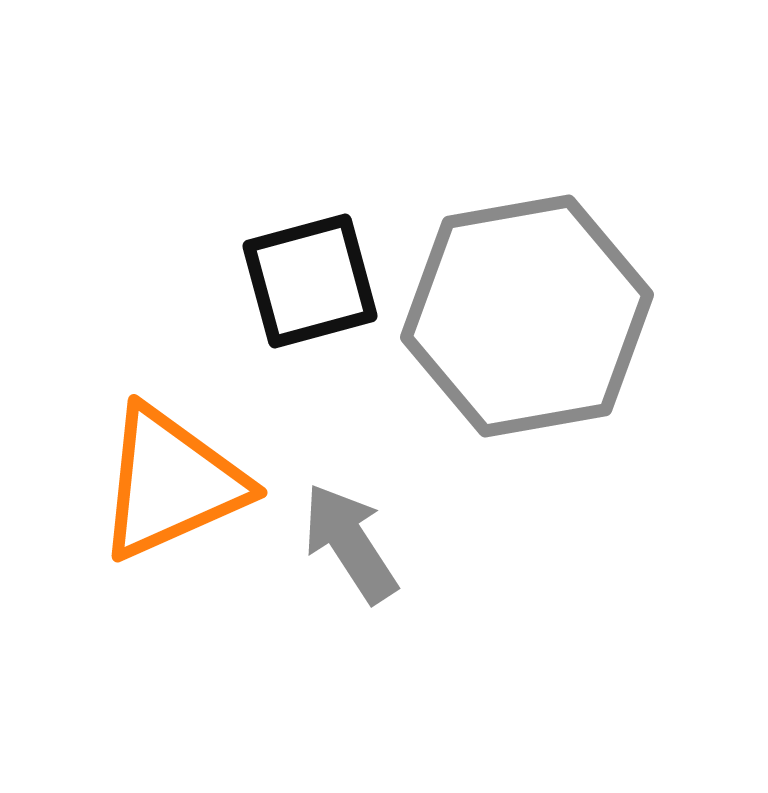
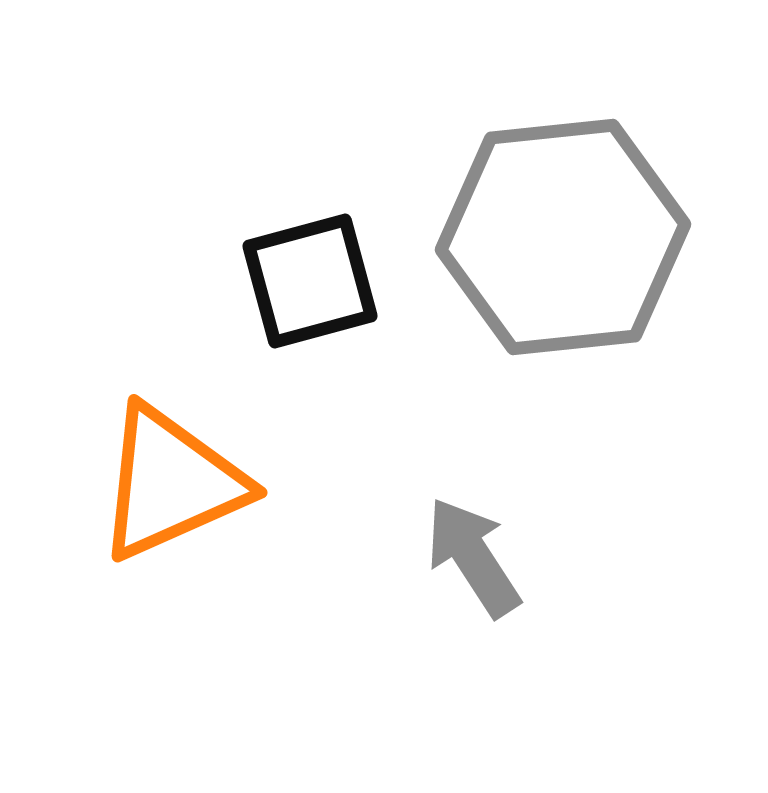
gray hexagon: moved 36 px right, 79 px up; rotated 4 degrees clockwise
gray arrow: moved 123 px right, 14 px down
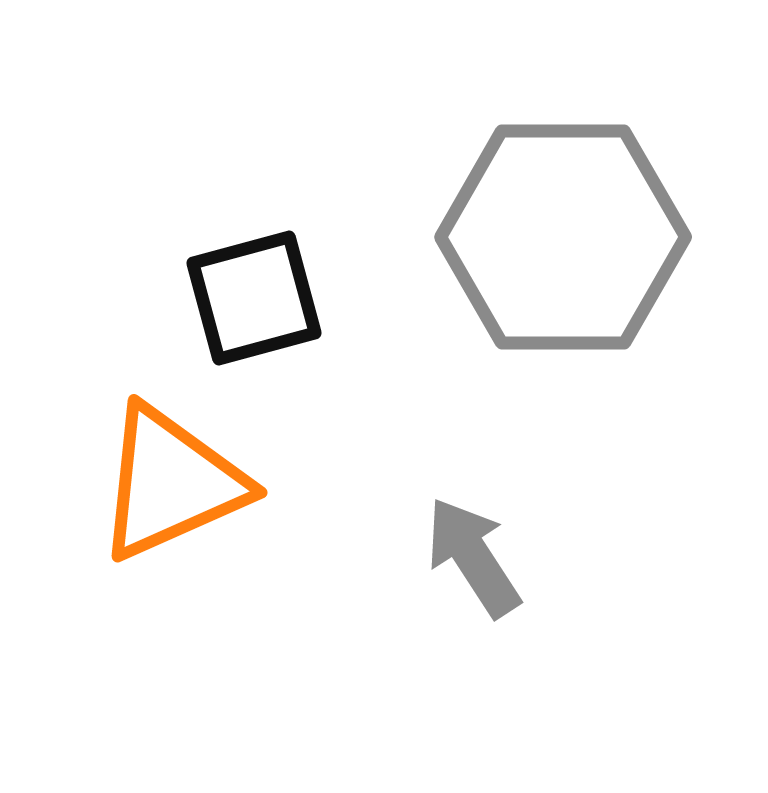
gray hexagon: rotated 6 degrees clockwise
black square: moved 56 px left, 17 px down
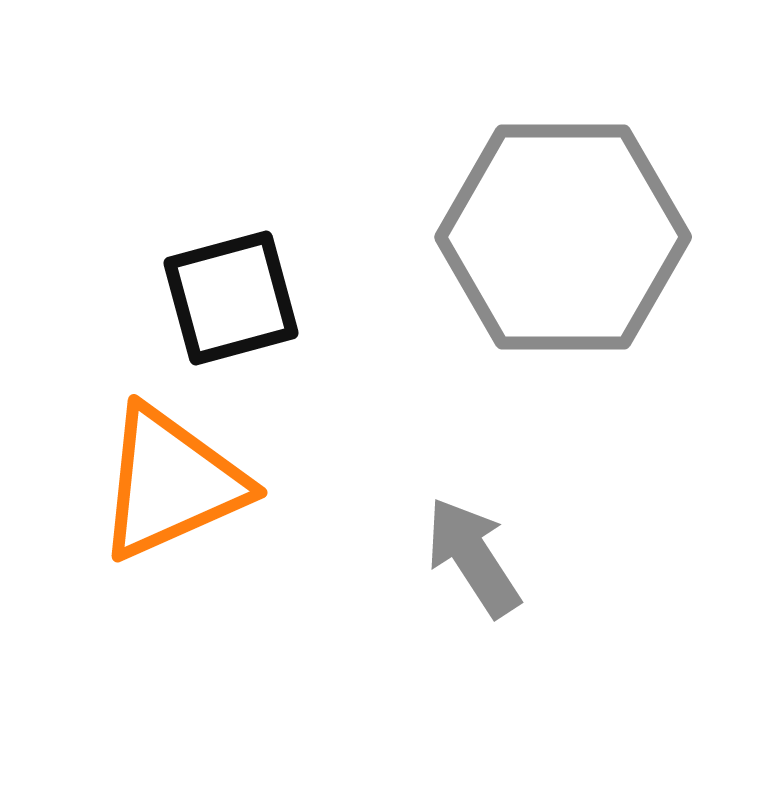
black square: moved 23 px left
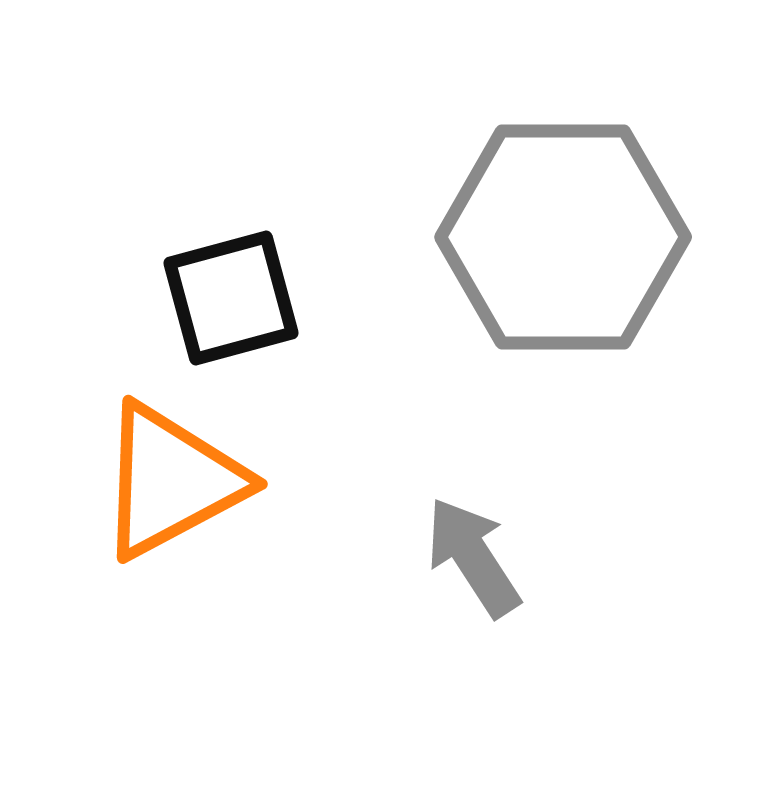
orange triangle: moved 2 px up; rotated 4 degrees counterclockwise
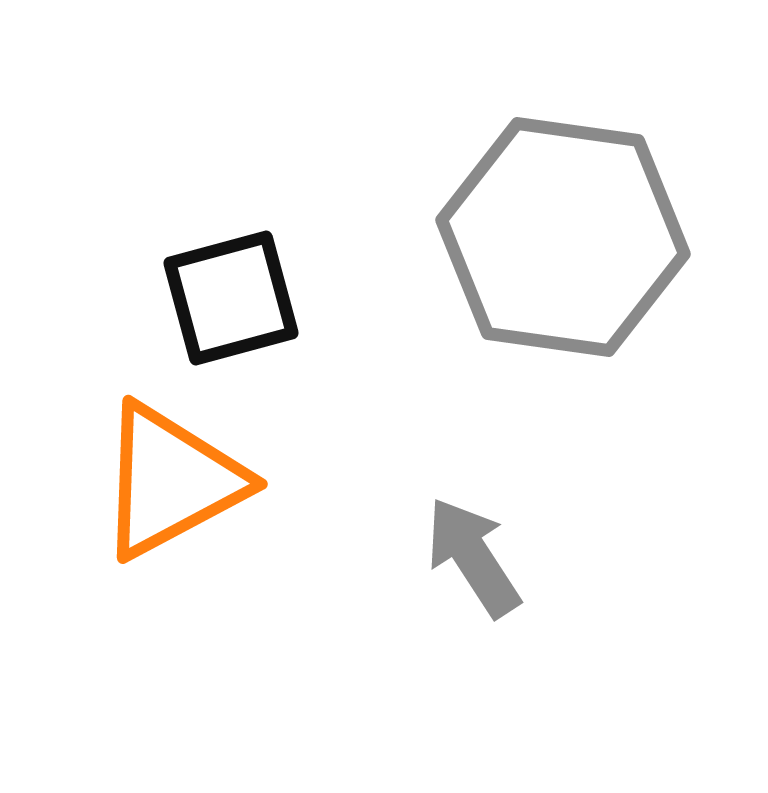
gray hexagon: rotated 8 degrees clockwise
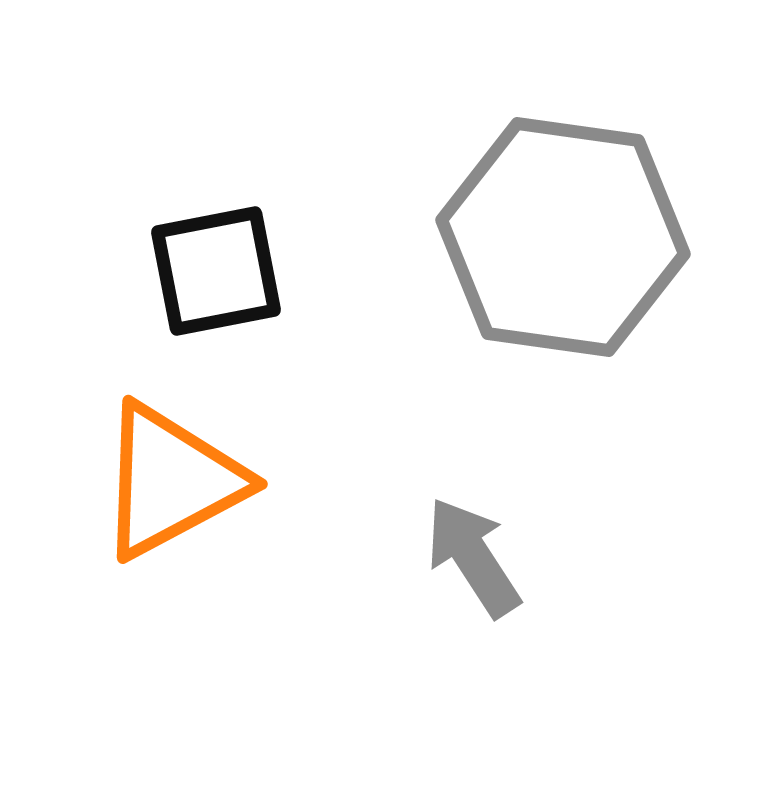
black square: moved 15 px left, 27 px up; rotated 4 degrees clockwise
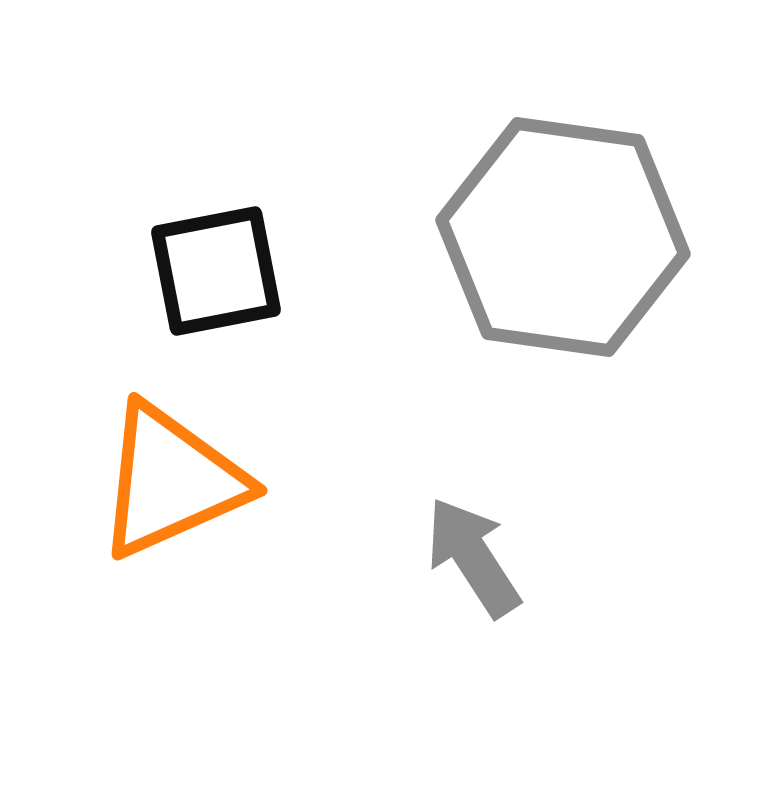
orange triangle: rotated 4 degrees clockwise
